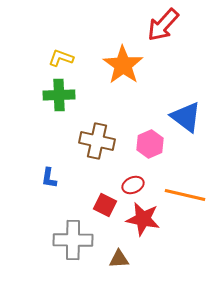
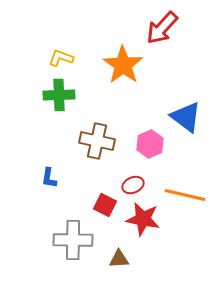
red arrow: moved 1 px left, 3 px down
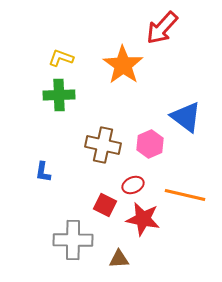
brown cross: moved 6 px right, 4 px down
blue L-shape: moved 6 px left, 6 px up
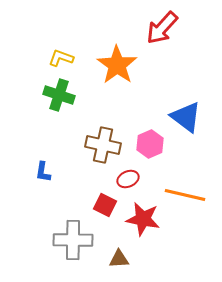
orange star: moved 6 px left
green cross: rotated 20 degrees clockwise
red ellipse: moved 5 px left, 6 px up
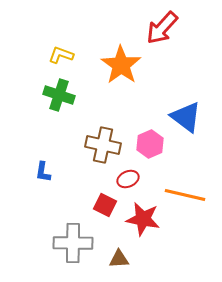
yellow L-shape: moved 3 px up
orange star: moved 4 px right
gray cross: moved 3 px down
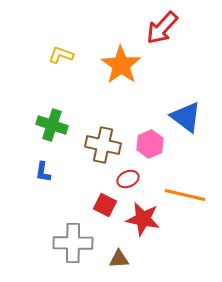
green cross: moved 7 px left, 30 px down
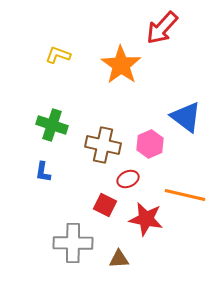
yellow L-shape: moved 3 px left
red star: moved 3 px right
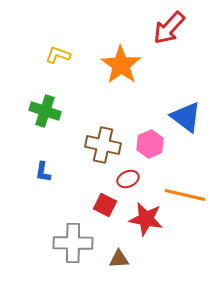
red arrow: moved 7 px right
green cross: moved 7 px left, 14 px up
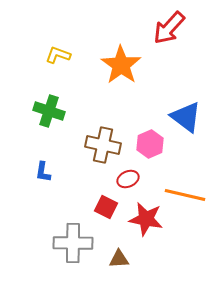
green cross: moved 4 px right
red square: moved 1 px right, 2 px down
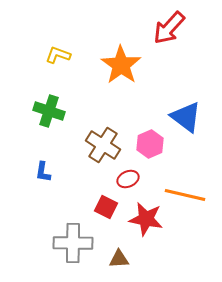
brown cross: rotated 20 degrees clockwise
